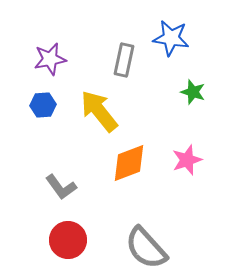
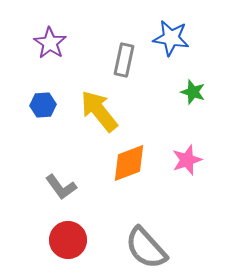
purple star: moved 16 px up; rotated 28 degrees counterclockwise
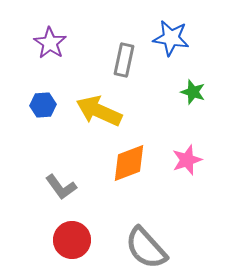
yellow arrow: rotated 27 degrees counterclockwise
red circle: moved 4 px right
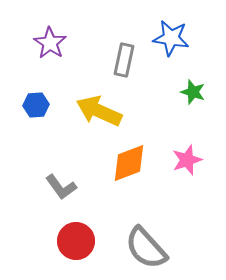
blue hexagon: moved 7 px left
red circle: moved 4 px right, 1 px down
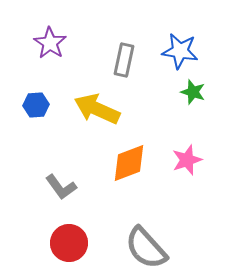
blue star: moved 9 px right, 13 px down
yellow arrow: moved 2 px left, 2 px up
red circle: moved 7 px left, 2 px down
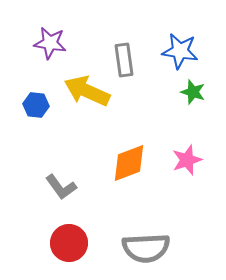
purple star: rotated 24 degrees counterclockwise
gray rectangle: rotated 20 degrees counterclockwise
blue hexagon: rotated 10 degrees clockwise
yellow arrow: moved 10 px left, 18 px up
gray semicircle: rotated 51 degrees counterclockwise
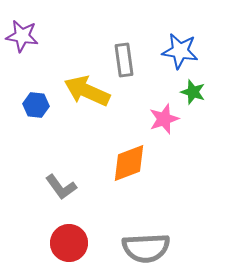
purple star: moved 28 px left, 7 px up
pink star: moved 23 px left, 41 px up
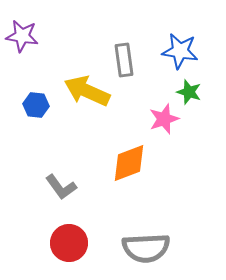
green star: moved 4 px left
